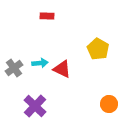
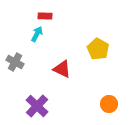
red rectangle: moved 2 px left
cyan arrow: moved 3 px left, 29 px up; rotated 56 degrees counterclockwise
gray cross: moved 1 px right, 6 px up; rotated 24 degrees counterclockwise
purple cross: moved 2 px right
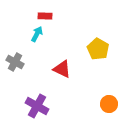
purple cross: rotated 15 degrees counterclockwise
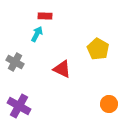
purple cross: moved 18 px left
